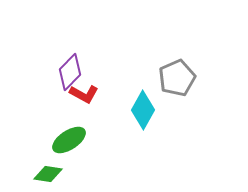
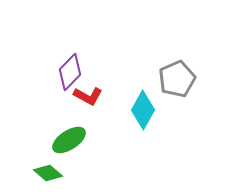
gray pentagon: moved 1 px down
red L-shape: moved 4 px right, 2 px down
green diamond: moved 1 px up; rotated 32 degrees clockwise
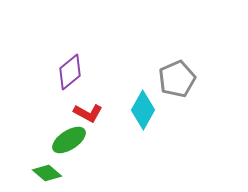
purple diamond: rotated 6 degrees clockwise
red L-shape: moved 17 px down
green diamond: moved 1 px left
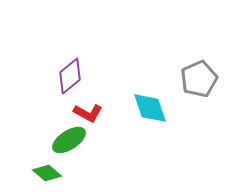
purple diamond: moved 4 px down
gray pentagon: moved 22 px right
cyan diamond: moved 7 px right, 2 px up; rotated 48 degrees counterclockwise
